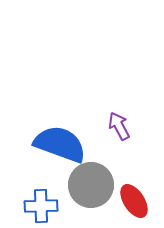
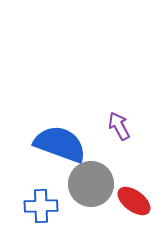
gray circle: moved 1 px up
red ellipse: rotated 20 degrees counterclockwise
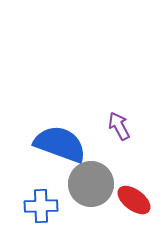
red ellipse: moved 1 px up
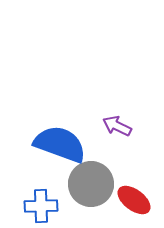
purple arrow: moved 2 px left; rotated 36 degrees counterclockwise
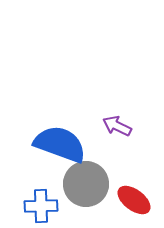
gray circle: moved 5 px left
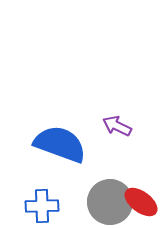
gray circle: moved 24 px right, 18 px down
red ellipse: moved 7 px right, 2 px down
blue cross: moved 1 px right
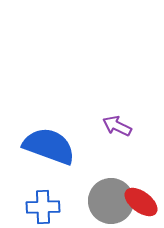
blue semicircle: moved 11 px left, 2 px down
gray circle: moved 1 px right, 1 px up
blue cross: moved 1 px right, 1 px down
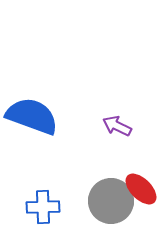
blue semicircle: moved 17 px left, 30 px up
red ellipse: moved 13 px up; rotated 8 degrees clockwise
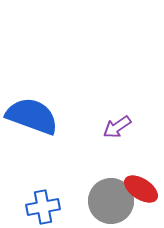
purple arrow: moved 1 px down; rotated 60 degrees counterclockwise
red ellipse: rotated 12 degrees counterclockwise
blue cross: rotated 8 degrees counterclockwise
